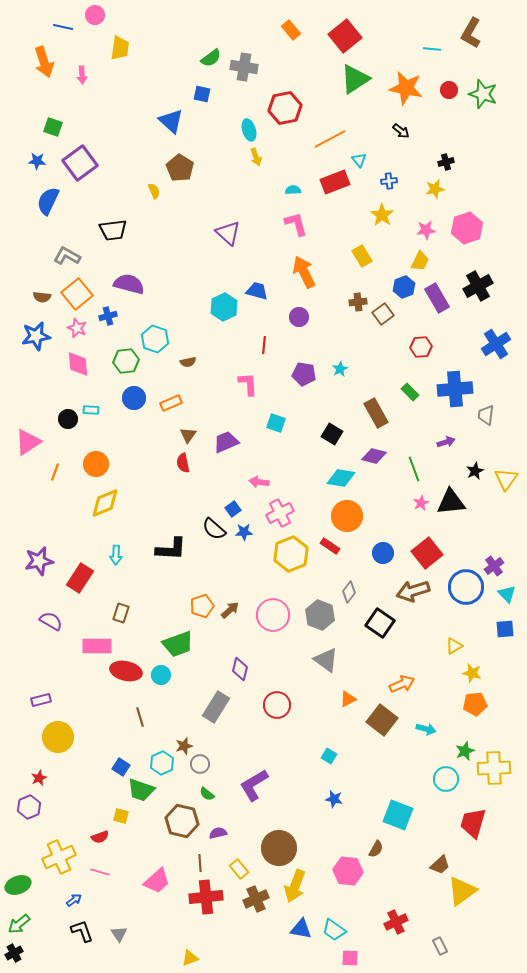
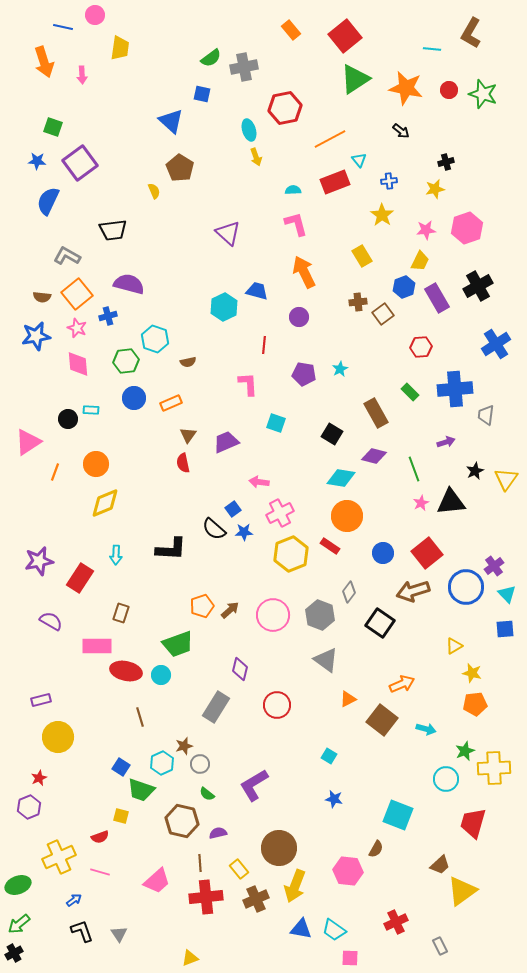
gray cross at (244, 67): rotated 20 degrees counterclockwise
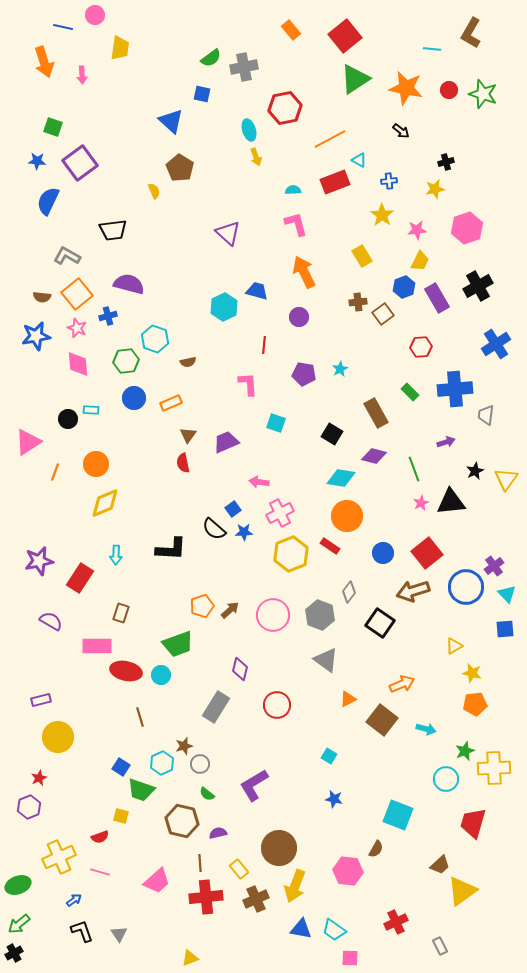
cyan triangle at (359, 160): rotated 21 degrees counterclockwise
pink star at (426, 230): moved 9 px left
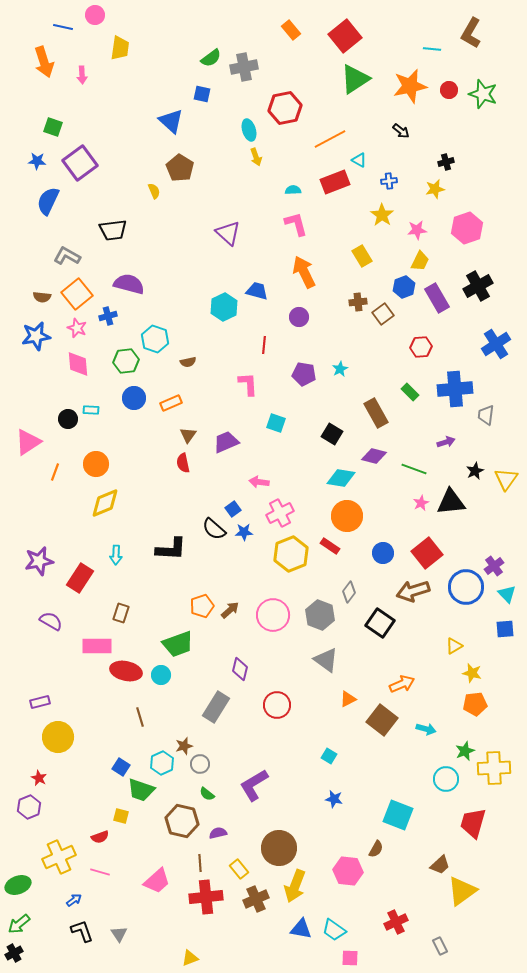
orange star at (406, 88): moved 4 px right, 2 px up; rotated 24 degrees counterclockwise
green line at (414, 469): rotated 50 degrees counterclockwise
purple rectangle at (41, 700): moved 1 px left, 2 px down
red star at (39, 778): rotated 21 degrees counterclockwise
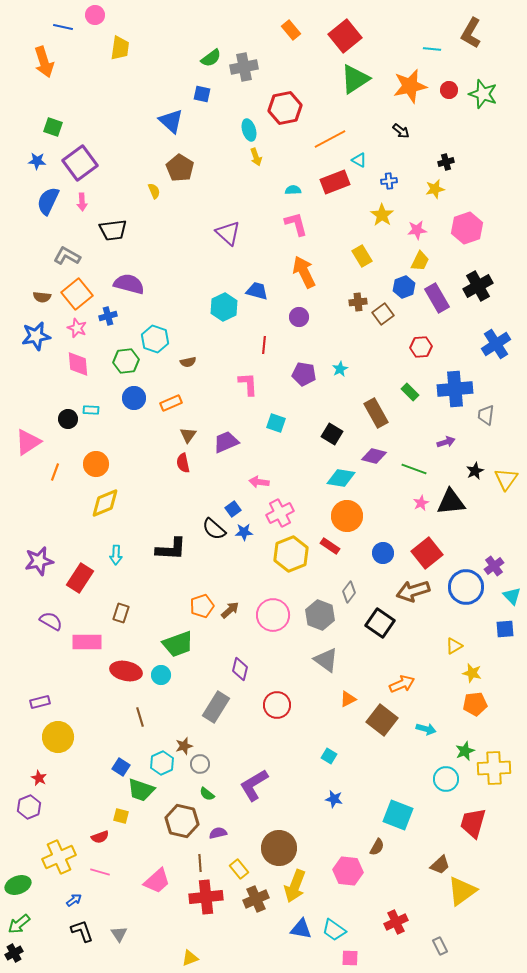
pink arrow at (82, 75): moved 127 px down
cyan triangle at (507, 594): moved 5 px right, 2 px down
pink rectangle at (97, 646): moved 10 px left, 4 px up
brown semicircle at (376, 849): moved 1 px right, 2 px up
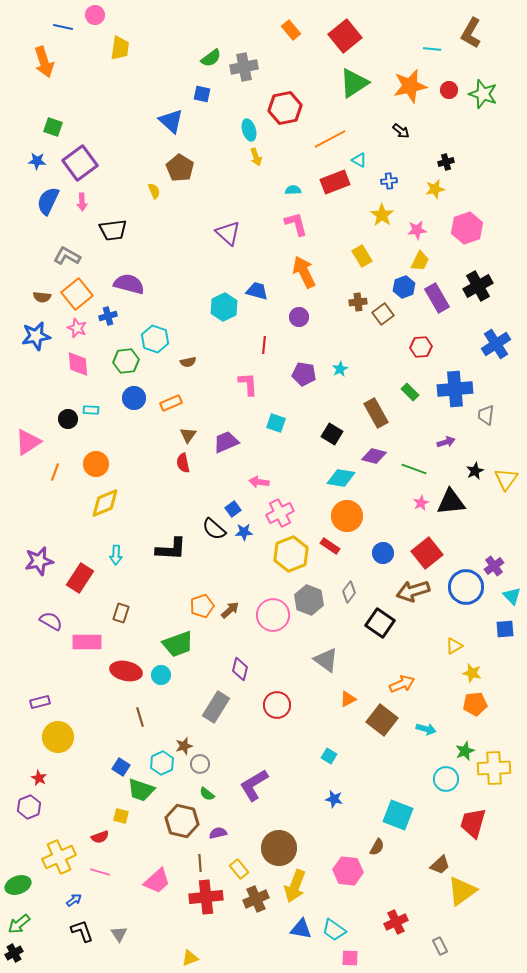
green triangle at (355, 79): moved 1 px left, 4 px down
gray hexagon at (320, 615): moved 11 px left, 15 px up
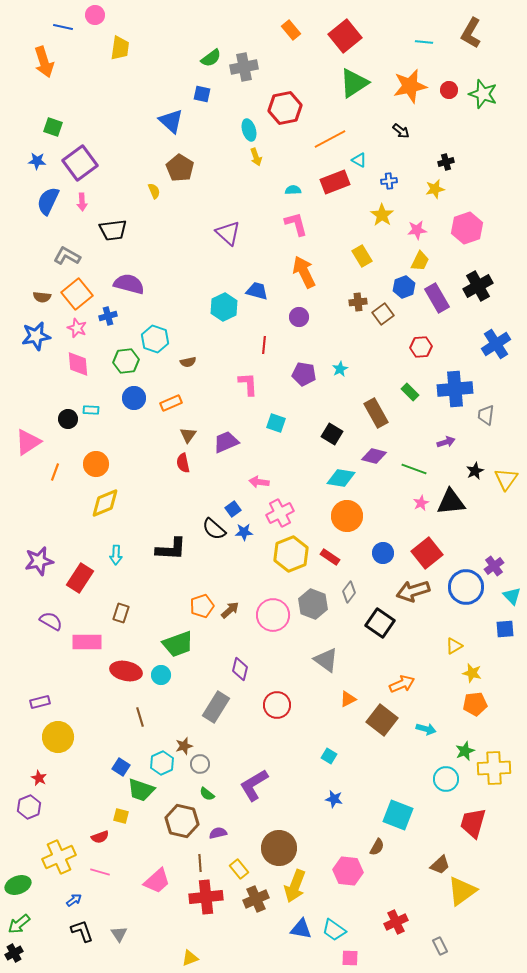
cyan line at (432, 49): moved 8 px left, 7 px up
red rectangle at (330, 546): moved 11 px down
gray hexagon at (309, 600): moved 4 px right, 4 px down
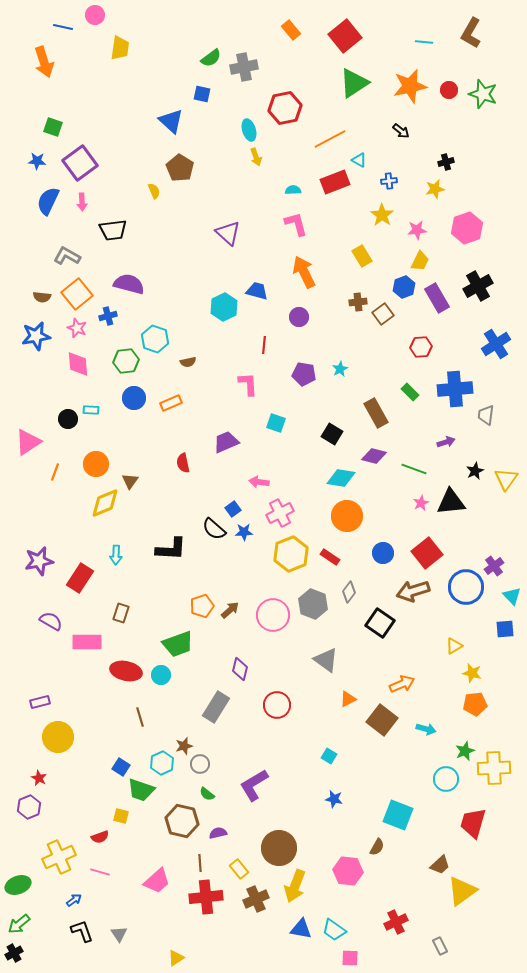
brown triangle at (188, 435): moved 58 px left, 46 px down
yellow triangle at (190, 958): moved 14 px left; rotated 12 degrees counterclockwise
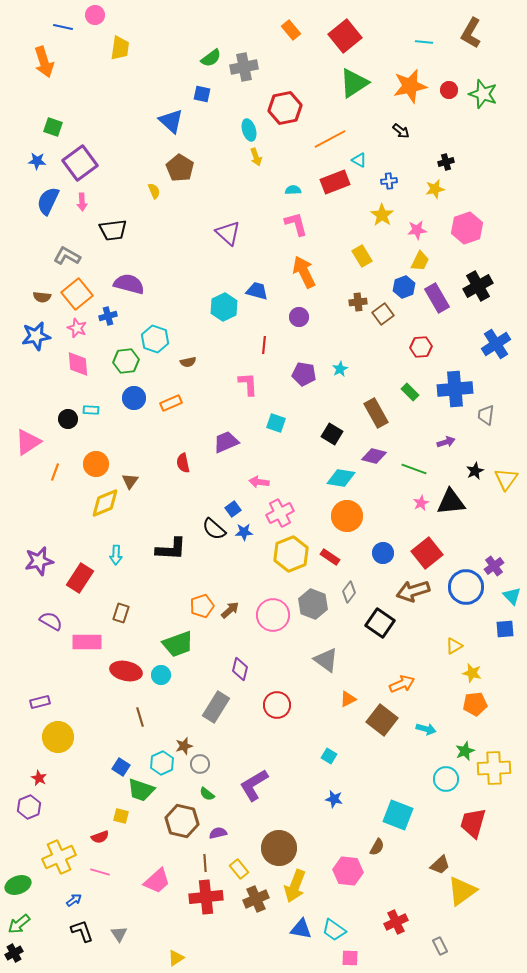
brown line at (200, 863): moved 5 px right
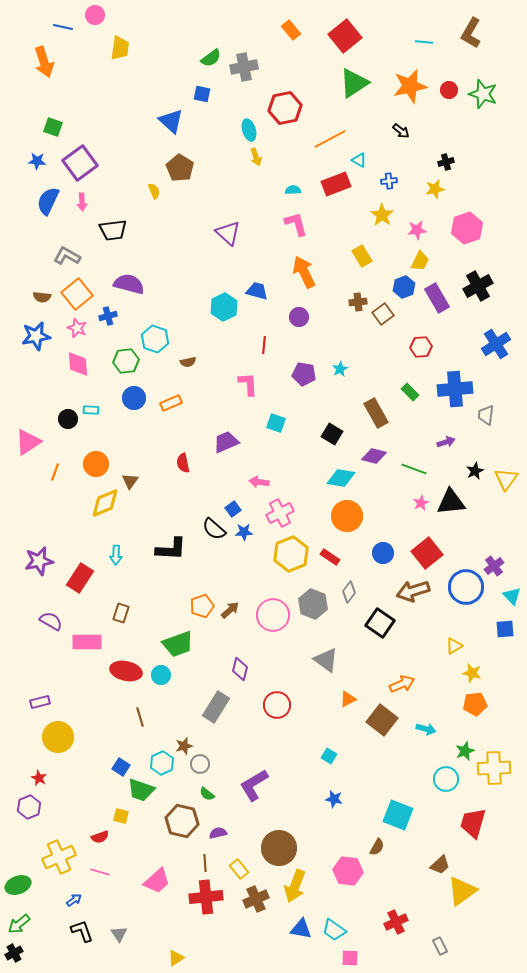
red rectangle at (335, 182): moved 1 px right, 2 px down
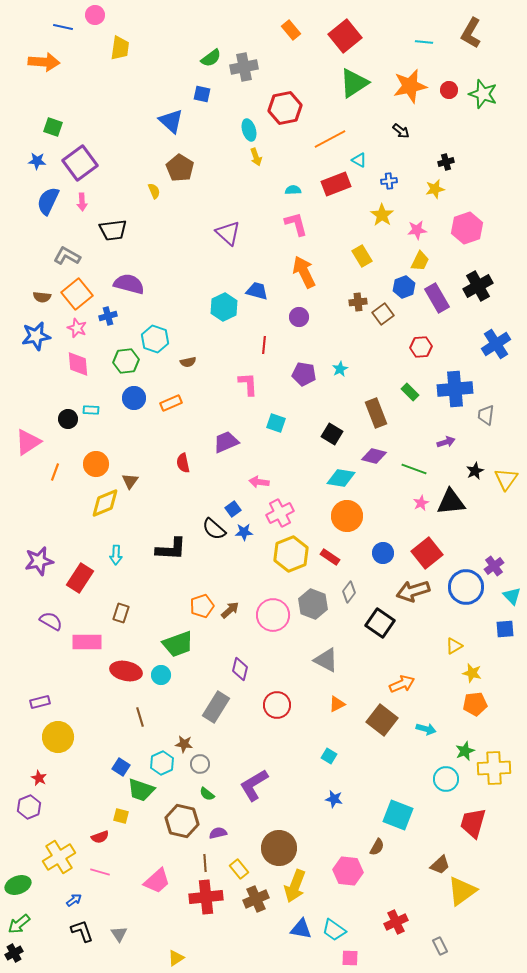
orange arrow at (44, 62): rotated 68 degrees counterclockwise
brown rectangle at (376, 413): rotated 8 degrees clockwise
gray triangle at (326, 660): rotated 8 degrees counterclockwise
orange triangle at (348, 699): moved 11 px left, 5 px down
brown star at (184, 746): moved 2 px up; rotated 24 degrees clockwise
yellow cross at (59, 857): rotated 8 degrees counterclockwise
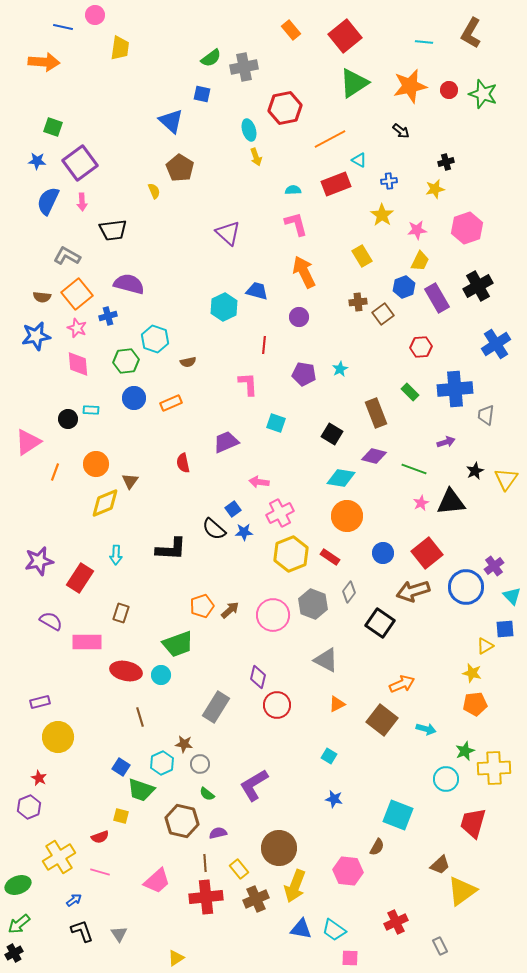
yellow triangle at (454, 646): moved 31 px right
purple diamond at (240, 669): moved 18 px right, 8 px down
